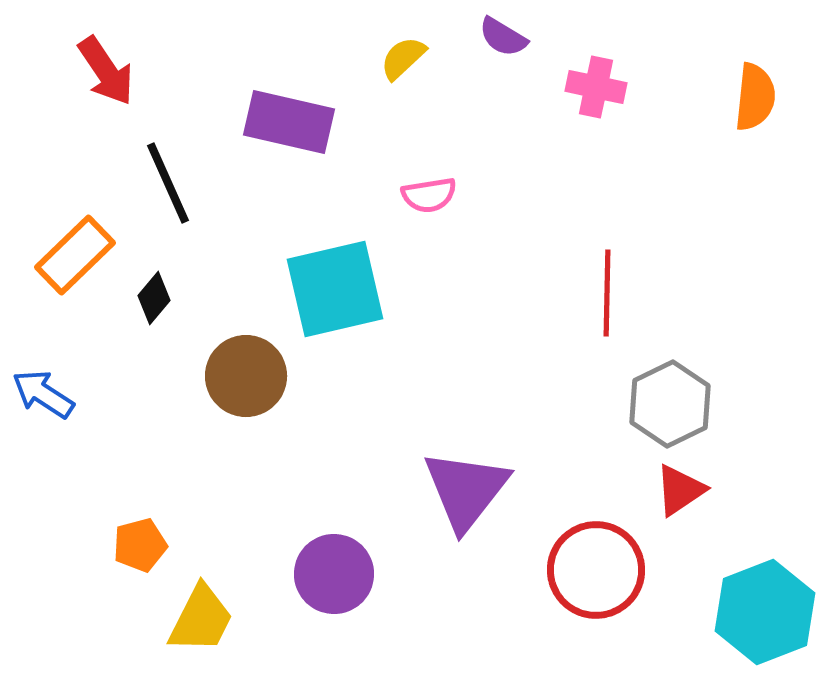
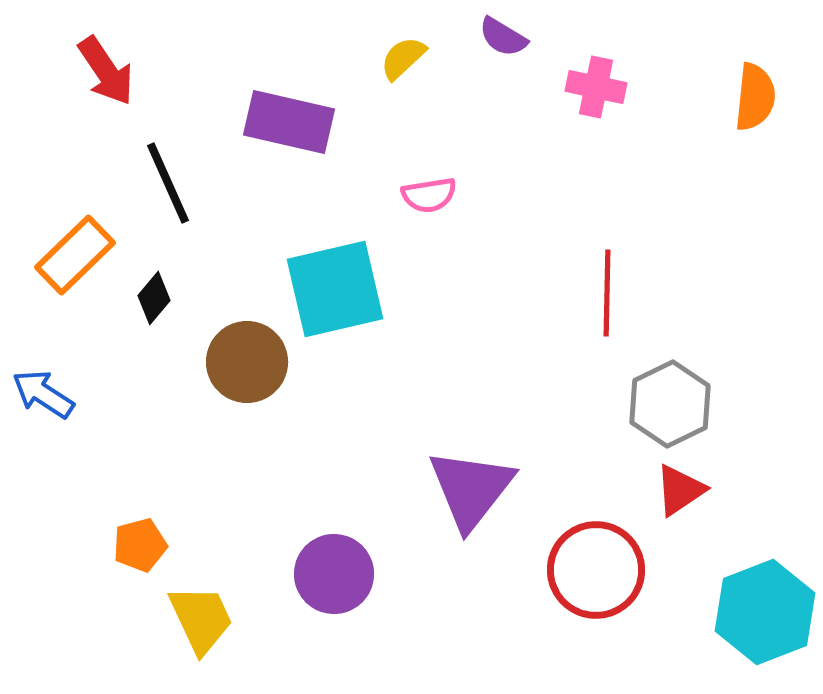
brown circle: moved 1 px right, 14 px up
purple triangle: moved 5 px right, 1 px up
yellow trapezoid: rotated 52 degrees counterclockwise
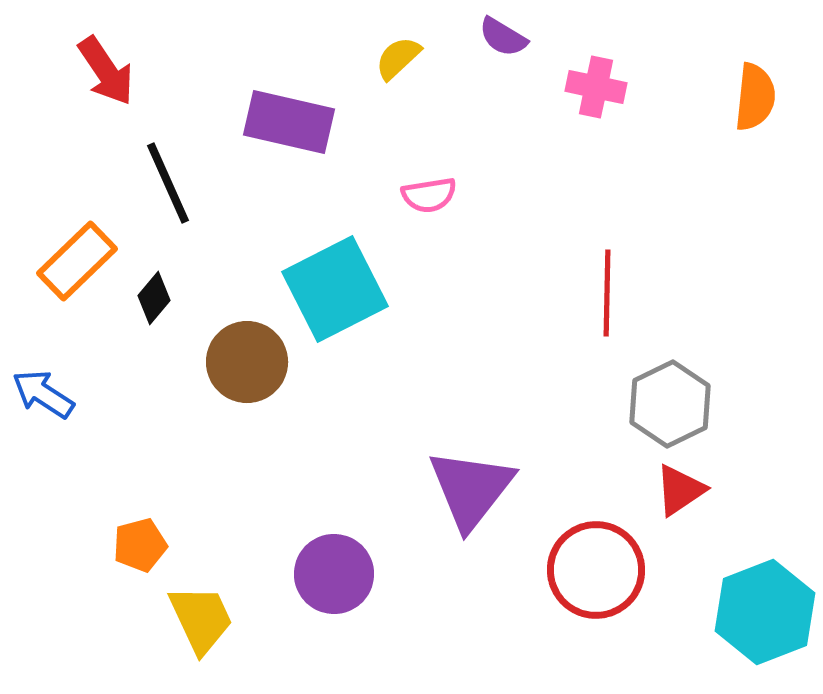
yellow semicircle: moved 5 px left
orange rectangle: moved 2 px right, 6 px down
cyan square: rotated 14 degrees counterclockwise
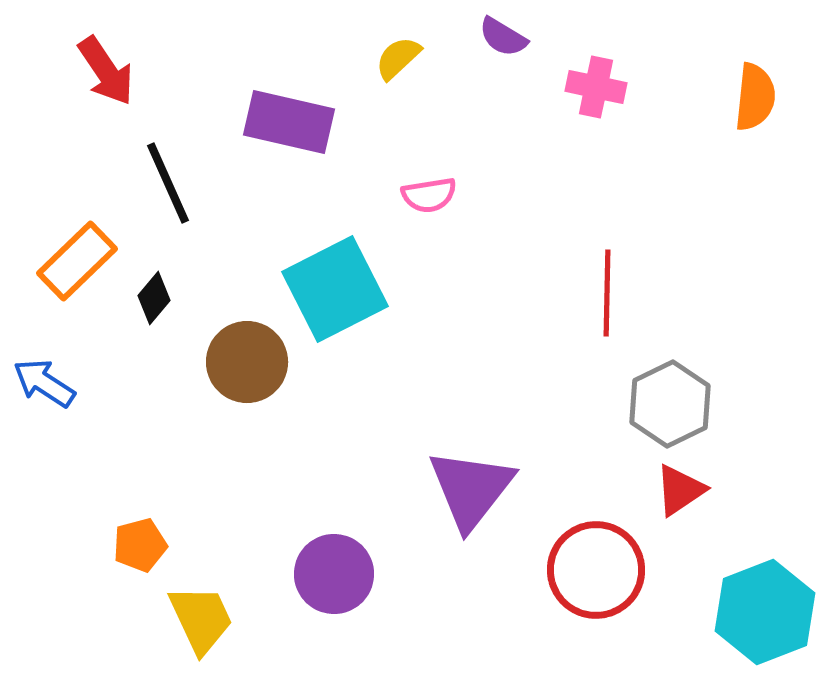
blue arrow: moved 1 px right, 11 px up
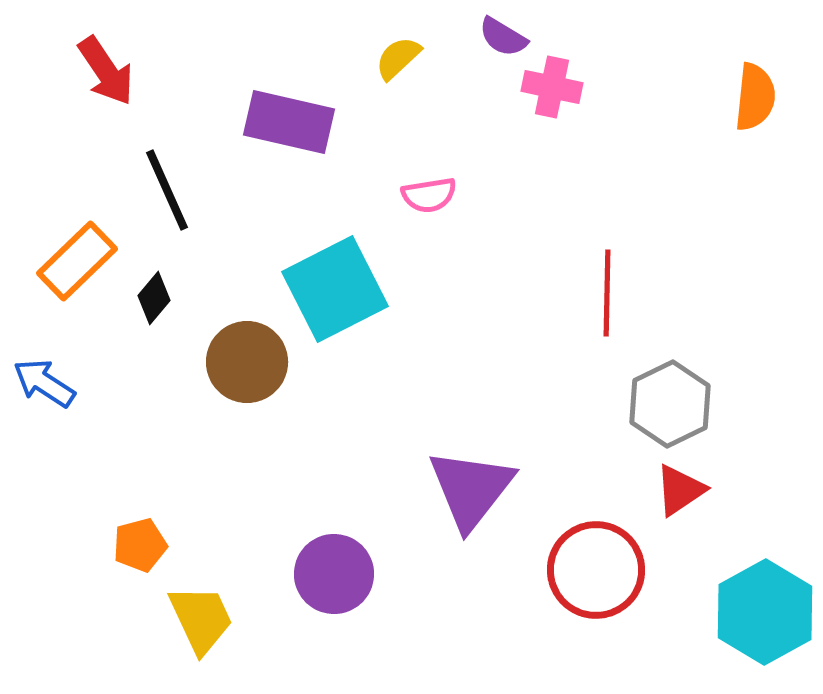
pink cross: moved 44 px left
black line: moved 1 px left, 7 px down
cyan hexagon: rotated 8 degrees counterclockwise
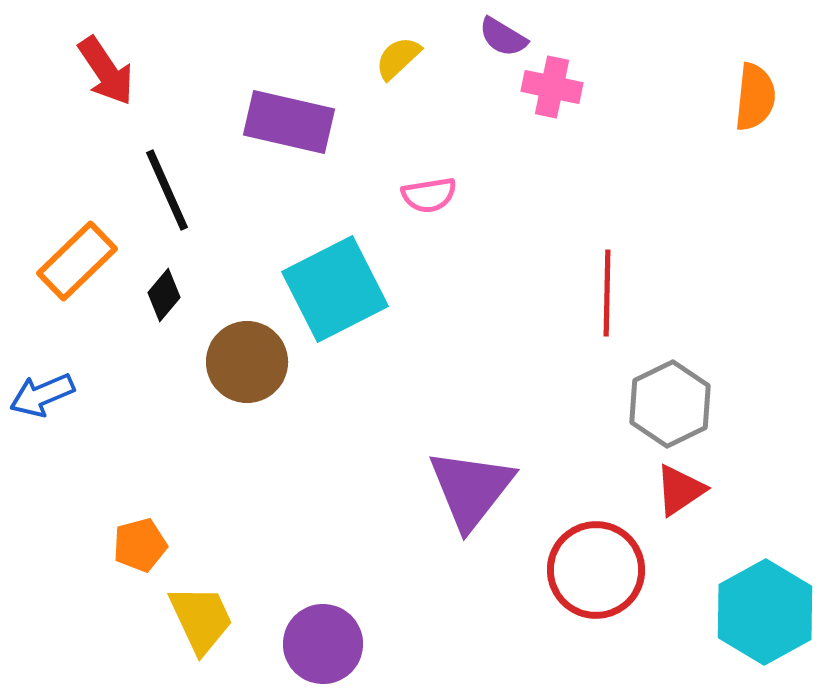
black diamond: moved 10 px right, 3 px up
blue arrow: moved 2 px left, 12 px down; rotated 56 degrees counterclockwise
purple circle: moved 11 px left, 70 px down
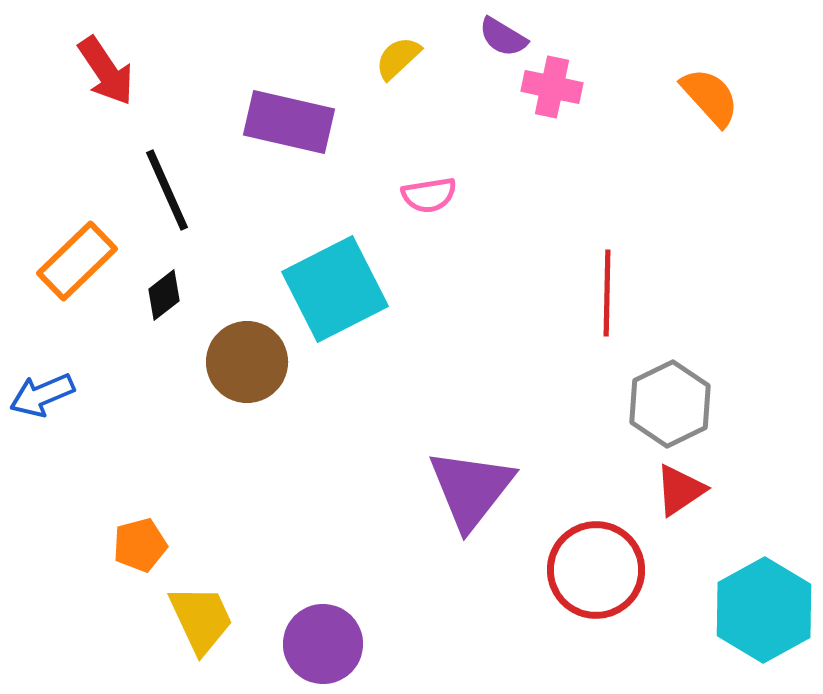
orange semicircle: moved 45 px left; rotated 48 degrees counterclockwise
black diamond: rotated 12 degrees clockwise
cyan hexagon: moved 1 px left, 2 px up
